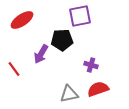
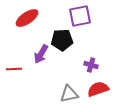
red ellipse: moved 5 px right, 2 px up
red line: rotated 56 degrees counterclockwise
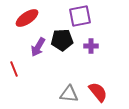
purple arrow: moved 3 px left, 7 px up
purple cross: moved 19 px up; rotated 16 degrees counterclockwise
red line: rotated 70 degrees clockwise
red semicircle: moved 3 px down; rotated 70 degrees clockwise
gray triangle: rotated 18 degrees clockwise
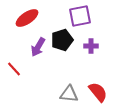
black pentagon: rotated 15 degrees counterclockwise
red line: rotated 21 degrees counterclockwise
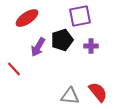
gray triangle: moved 1 px right, 2 px down
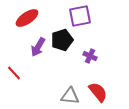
purple cross: moved 1 px left, 10 px down; rotated 24 degrees clockwise
red line: moved 4 px down
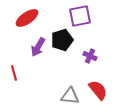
red line: rotated 28 degrees clockwise
red semicircle: moved 2 px up
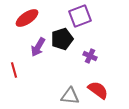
purple square: rotated 10 degrees counterclockwise
black pentagon: moved 1 px up
red line: moved 3 px up
red semicircle: rotated 15 degrees counterclockwise
